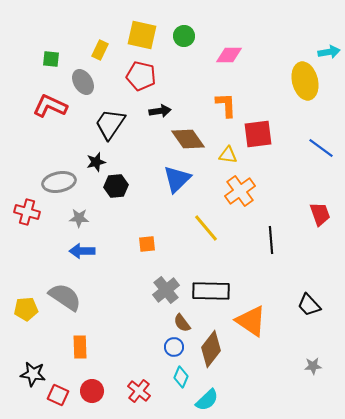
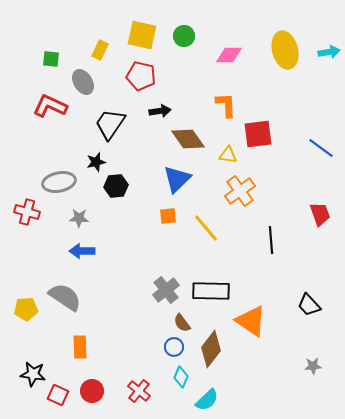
yellow ellipse at (305, 81): moved 20 px left, 31 px up
orange square at (147, 244): moved 21 px right, 28 px up
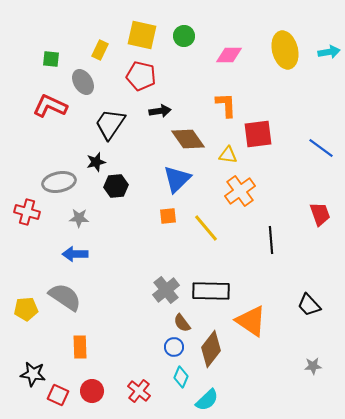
blue arrow at (82, 251): moved 7 px left, 3 px down
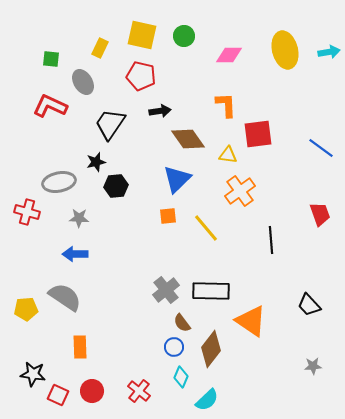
yellow rectangle at (100, 50): moved 2 px up
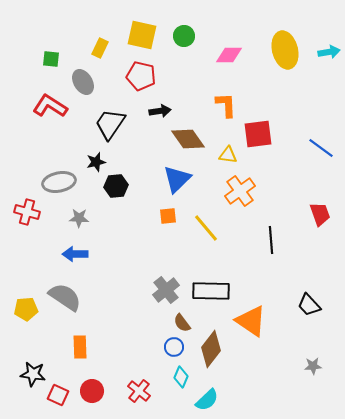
red L-shape at (50, 106): rotated 8 degrees clockwise
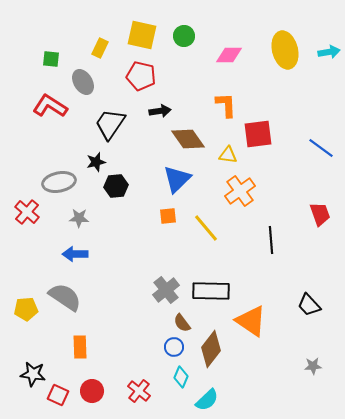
red cross at (27, 212): rotated 25 degrees clockwise
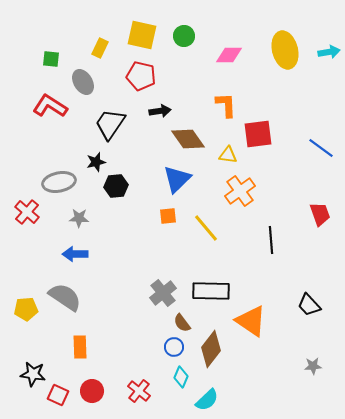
gray cross at (166, 290): moved 3 px left, 3 px down
